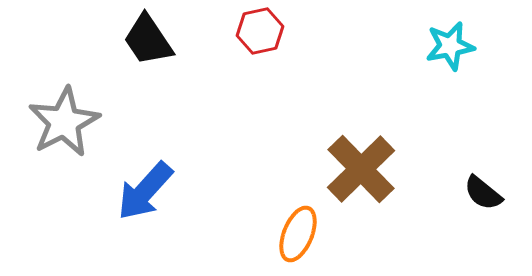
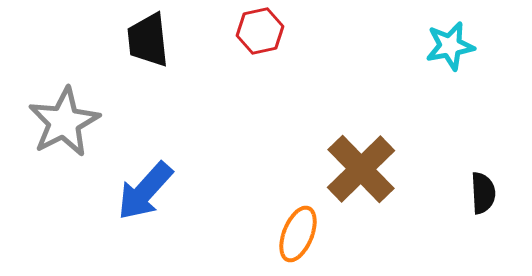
black trapezoid: rotated 28 degrees clockwise
black semicircle: rotated 132 degrees counterclockwise
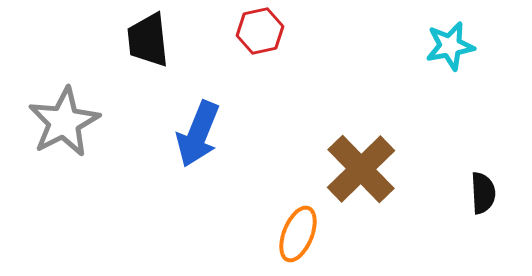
blue arrow: moved 53 px right, 57 px up; rotated 20 degrees counterclockwise
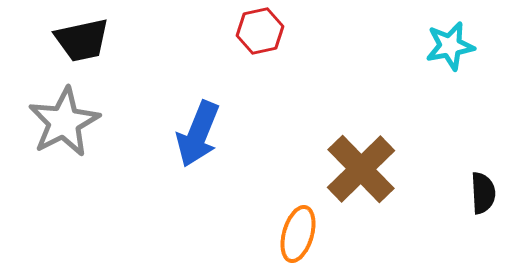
black trapezoid: moved 66 px left; rotated 96 degrees counterclockwise
orange ellipse: rotated 6 degrees counterclockwise
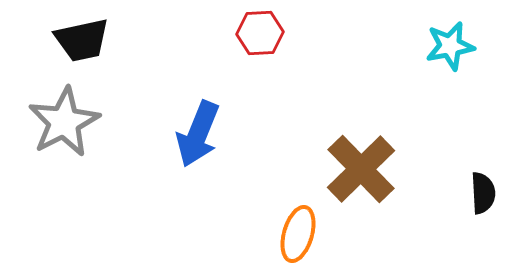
red hexagon: moved 2 px down; rotated 9 degrees clockwise
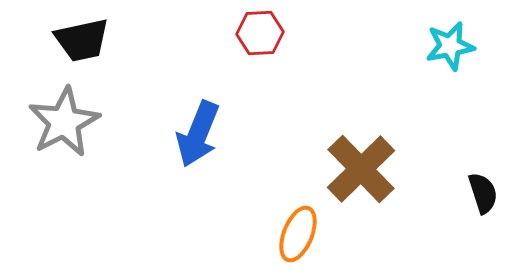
black semicircle: rotated 15 degrees counterclockwise
orange ellipse: rotated 6 degrees clockwise
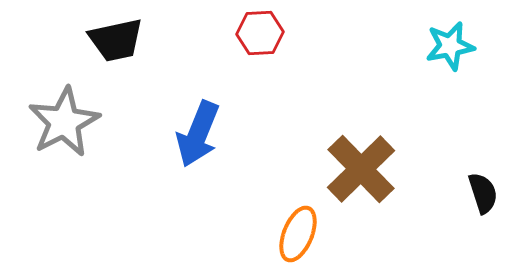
black trapezoid: moved 34 px right
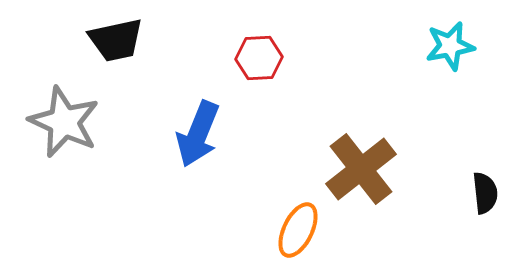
red hexagon: moved 1 px left, 25 px down
gray star: rotated 20 degrees counterclockwise
brown cross: rotated 6 degrees clockwise
black semicircle: moved 2 px right; rotated 12 degrees clockwise
orange ellipse: moved 4 px up; rotated 4 degrees clockwise
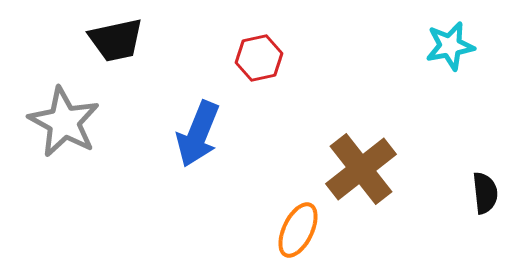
red hexagon: rotated 9 degrees counterclockwise
gray star: rotated 4 degrees clockwise
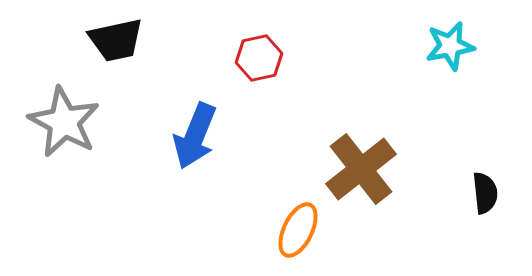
blue arrow: moved 3 px left, 2 px down
